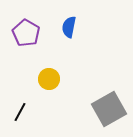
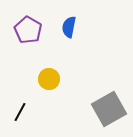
purple pentagon: moved 2 px right, 3 px up
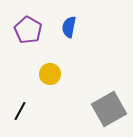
yellow circle: moved 1 px right, 5 px up
black line: moved 1 px up
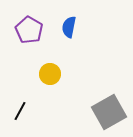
purple pentagon: moved 1 px right
gray square: moved 3 px down
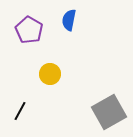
blue semicircle: moved 7 px up
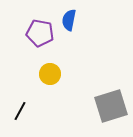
purple pentagon: moved 11 px right, 3 px down; rotated 20 degrees counterclockwise
gray square: moved 2 px right, 6 px up; rotated 12 degrees clockwise
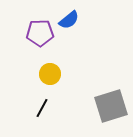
blue semicircle: rotated 140 degrees counterclockwise
purple pentagon: rotated 12 degrees counterclockwise
black line: moved 22 px right, 3 px up
